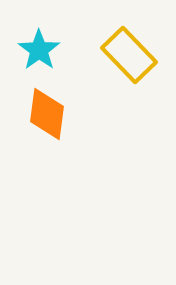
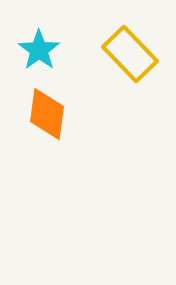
yellow rectangle: moved 1 px right, 1 px up
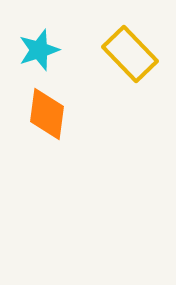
cyan star: rotated 18 degrees clockwise
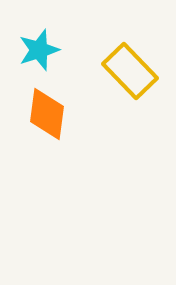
yellow rectangle: moved 17 px down
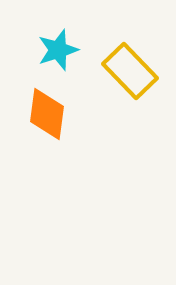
cyan star: moved 19 px right
